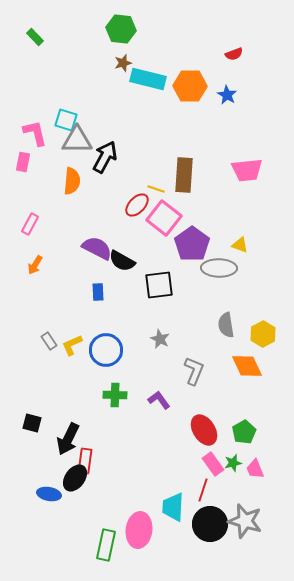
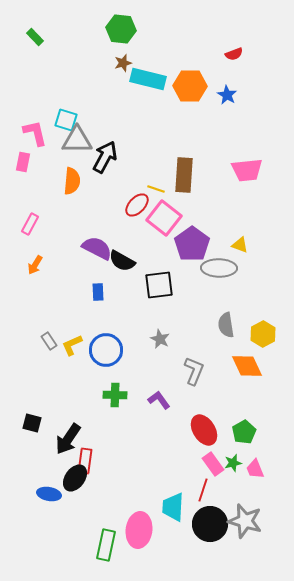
black arrow at (68, 439): rotated 8 degrees clockwise
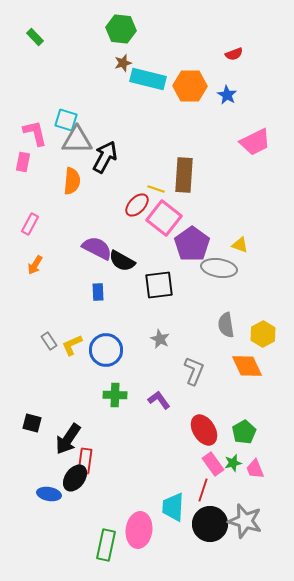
pink trapezoid at (247, 170): moved 8 px right, 28 px up; rotated 20 degrees counterclockwise
gray ellipse at (219, 268): rotated 8 degrees clockwise
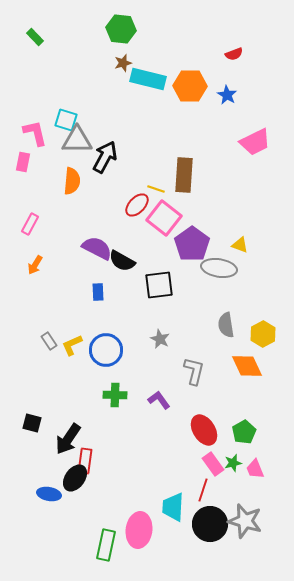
gray L-shape at (194, 371): rotated 8 degrees counterclockwise
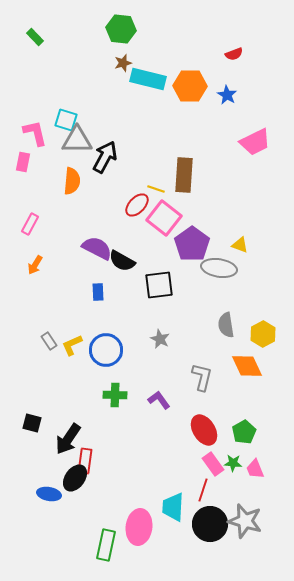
gray L-shape at (194, 371): moved 8 px right, 6 px down
green star at (233, 463): rotated 18 degrees clockwise
pink ellipse at (139, 530): moved 3 px up
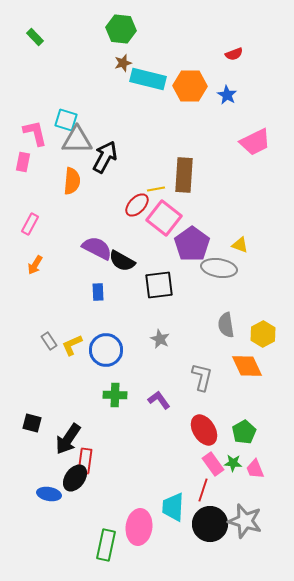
yellow line at (156, 189): rotated 30 degrees counterclockwise
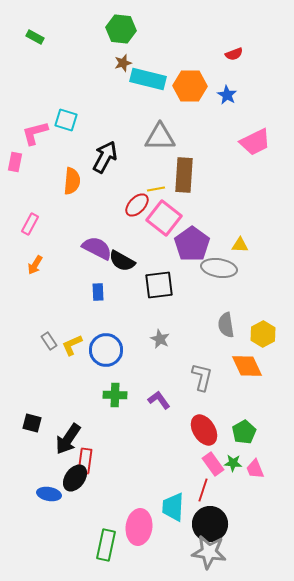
green rectangle at (35, 37): rotated 18 degrees counterclockwise
pink L-shape at (35, 133): rotated 92 degrees counterclockwise
gray triangle at (77, 140): moved 83 px right, 3 px up
pink rectangle at (23, 162): moved 8 px left
yellow triangle at (240, 245): rotated 18 degrees counterclockwise
gray star at (245, 521): moved 36 px left, 31 px down; rotated 8 degrees counterclockwise
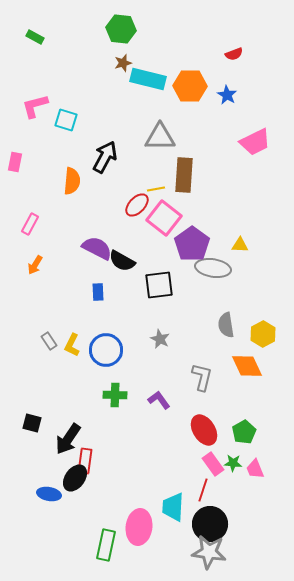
pink L-shape at (35, 133): moved 27 px up
gray ellipse at (219, 268): moved 6 px left
yellow L-shape at (72, 345): rotated 40 degrees counterclockwise
